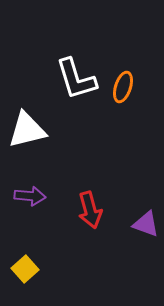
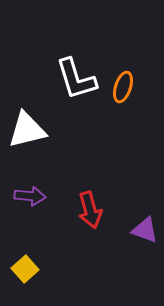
purple triangle: moved 1 px left, 6 px down
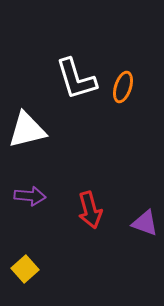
purple triangle: moved 7 px up
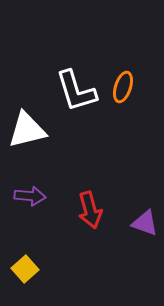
white L-shape: moved 12 px down
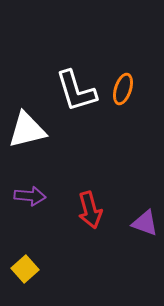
orange ellipse: moved 2 px down
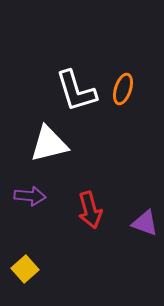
white triangle: moved 22 px right, 14 px down
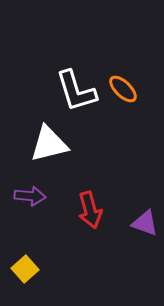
orange ellipse: rotated 64 degrees counterclockwise
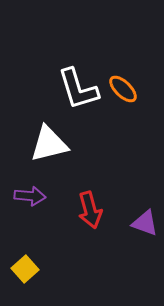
white L-shape: moved 2 px right, 2 px up
